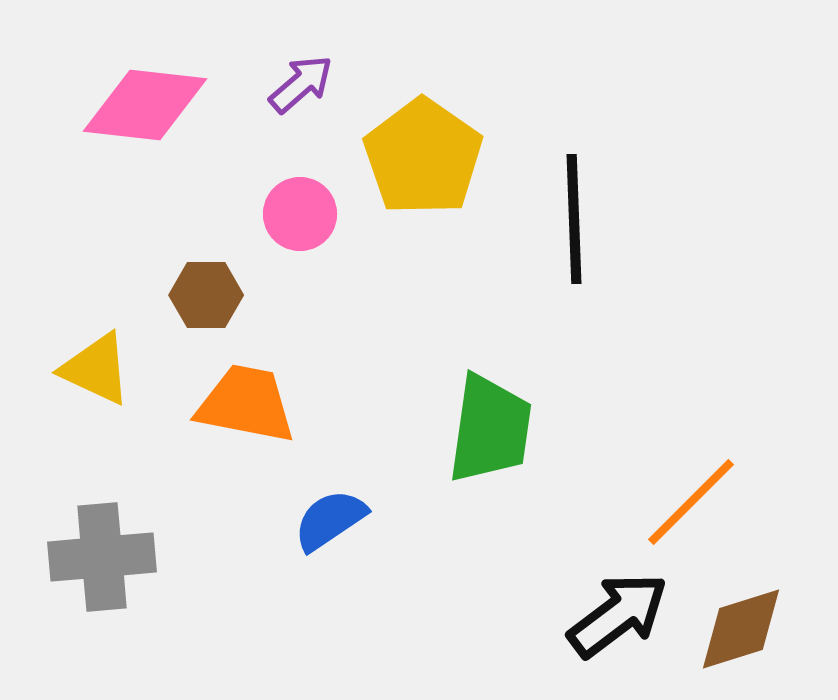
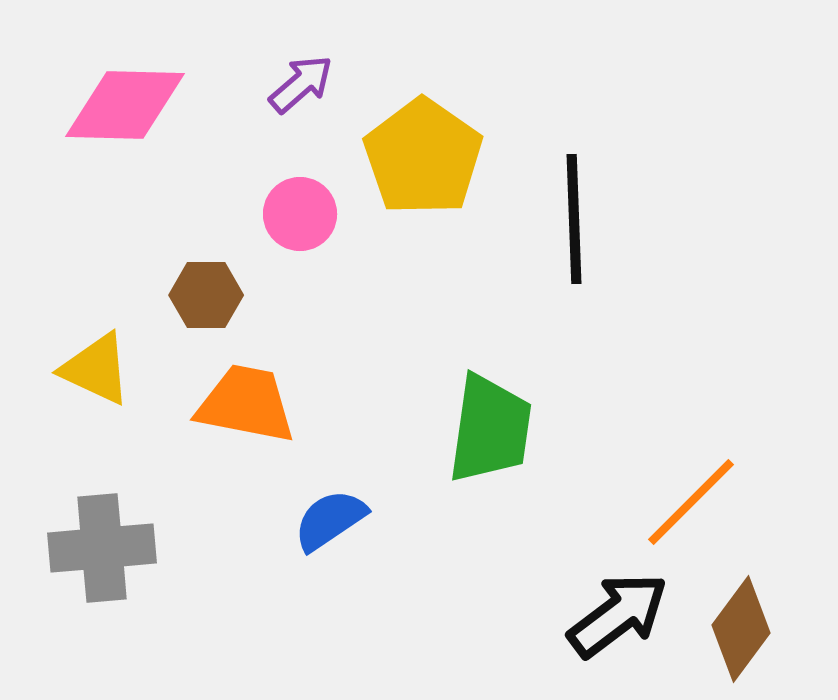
pink diamond: moved 20 px left; rotated 5 degrees counterclockwise
gray cross: moved 9 px up
brown diamond: rotated 36 degrees counterclockwise
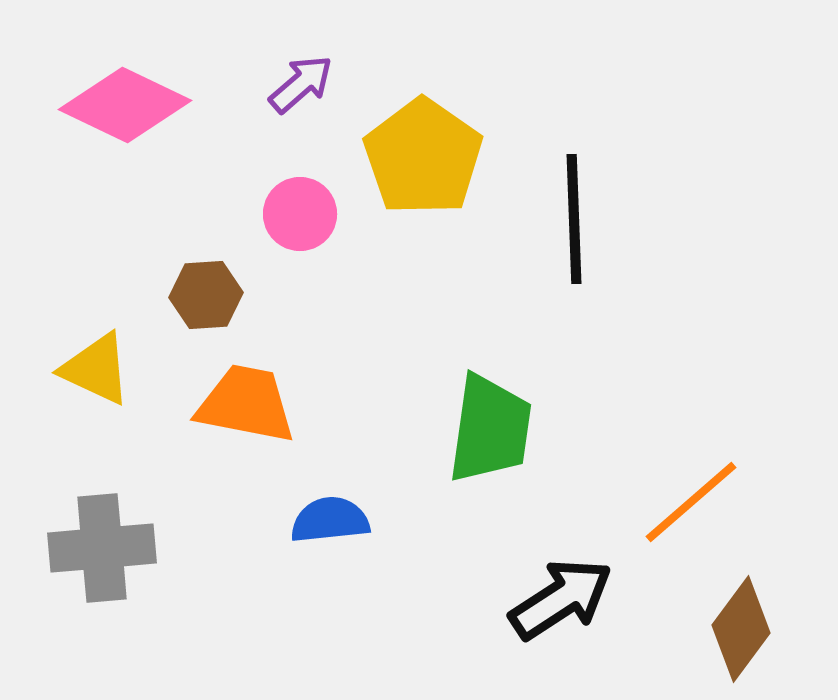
pink diamond: rotated 24 degrees clockwise
brown hexagon: rotated 4 degrees counterclockwise
orange line: rotated 4 degrees clockwise
blue semicircle: rotated 28 degrees clockwise
black arrow: moved 57 px left, 16 px up; rotated 4 degrees clockwise
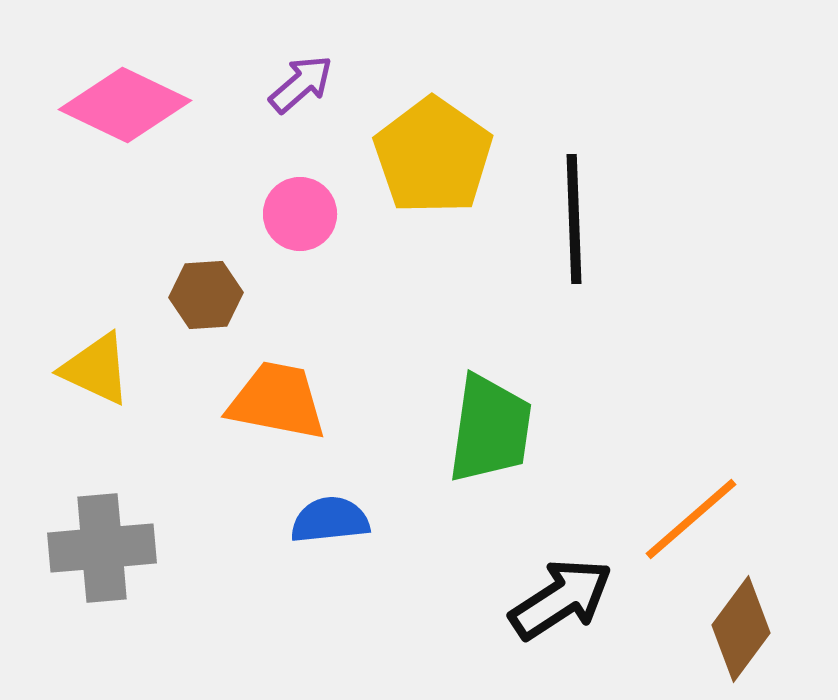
yellow pentagon: moved 10 px right, 1 px up
orange trapezoid: moved 31 px right, 3 px up
orange line: moved 17 px down
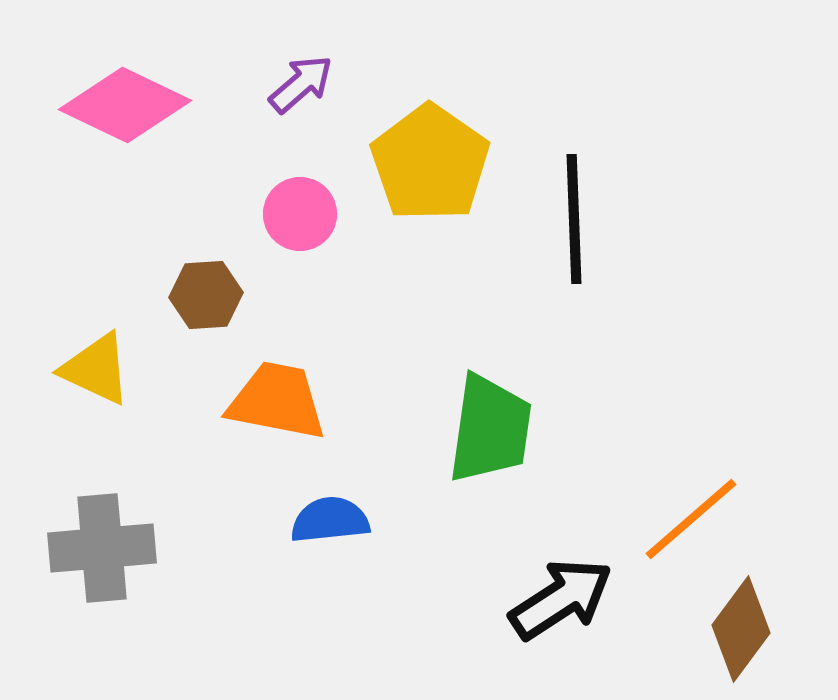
yellow pentagon: moved 3 px left, 7 px down
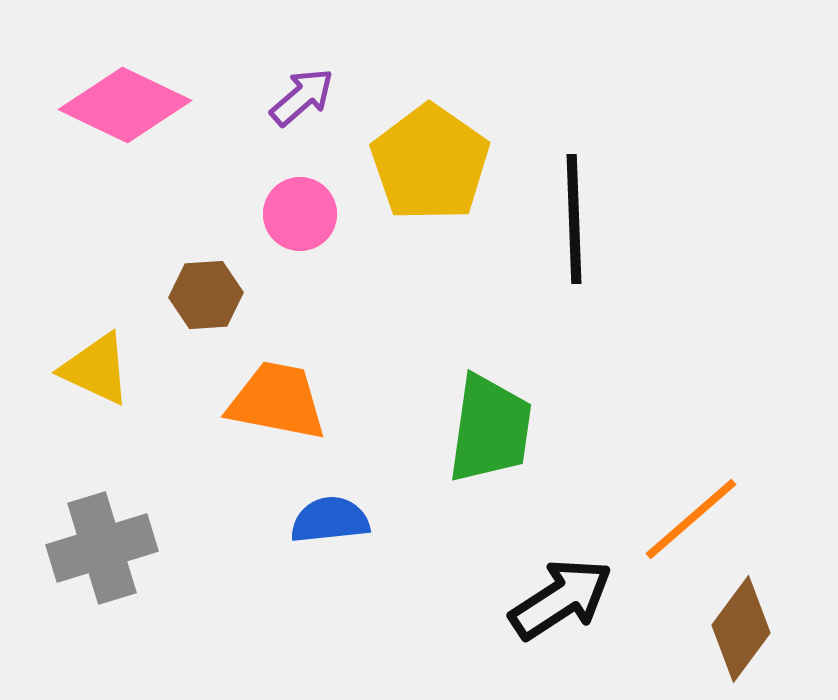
purple arrow: moved 1 px right, 13 px down
gray cross: rotated 12 degrees counterclockwise
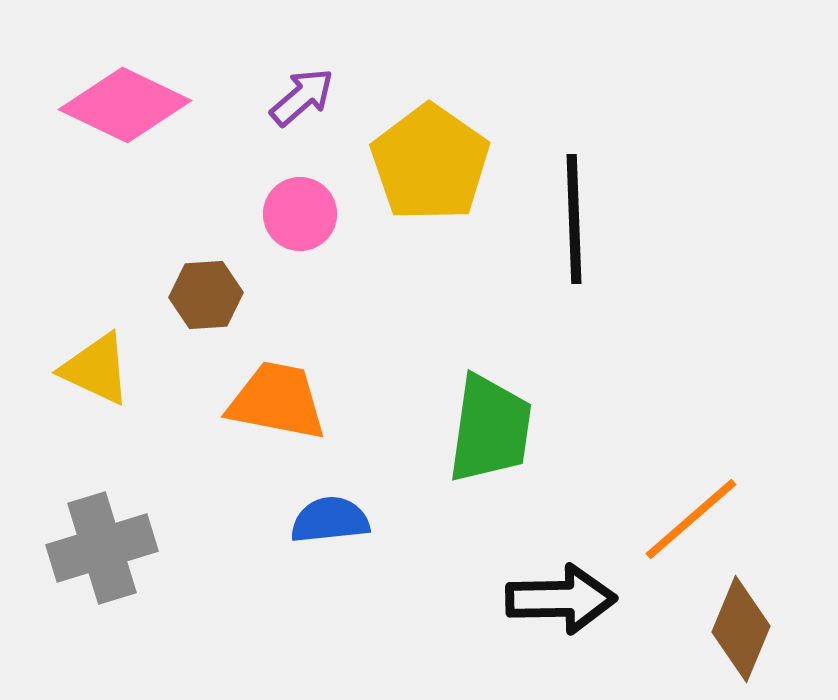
black arrow: rotated 32 degrees clockwise
brown diamond: rotated 14 degrees counterclockwise
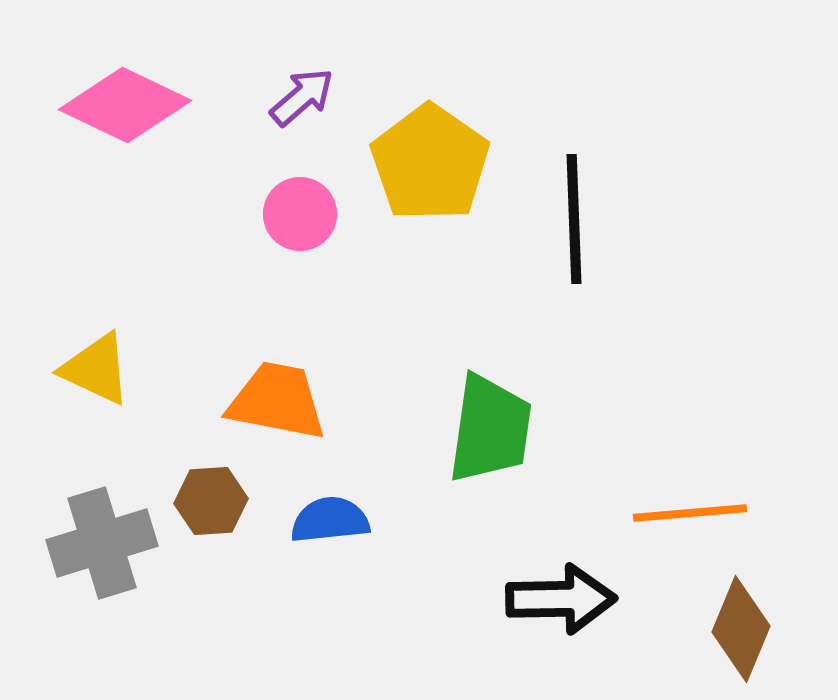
brown hexagon: moved 5 px right, 206 px down
orange line: moved 1 px left, 6 px up; rotated 36 degrees clockwise
gray cross: moved 5 px up
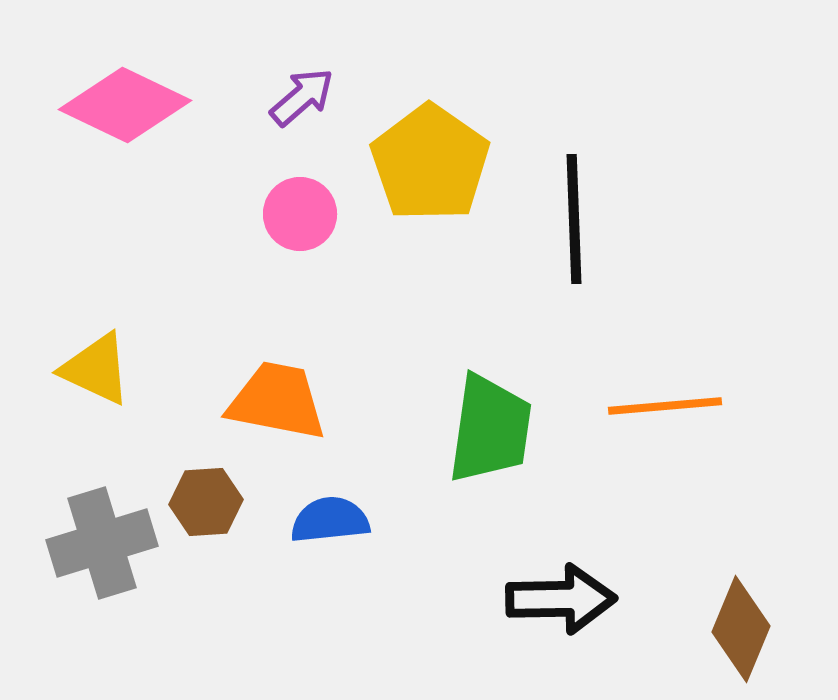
brown hexagon: moved 5 px left, 1 px down
orange line: moved 25 px left, 107 px up
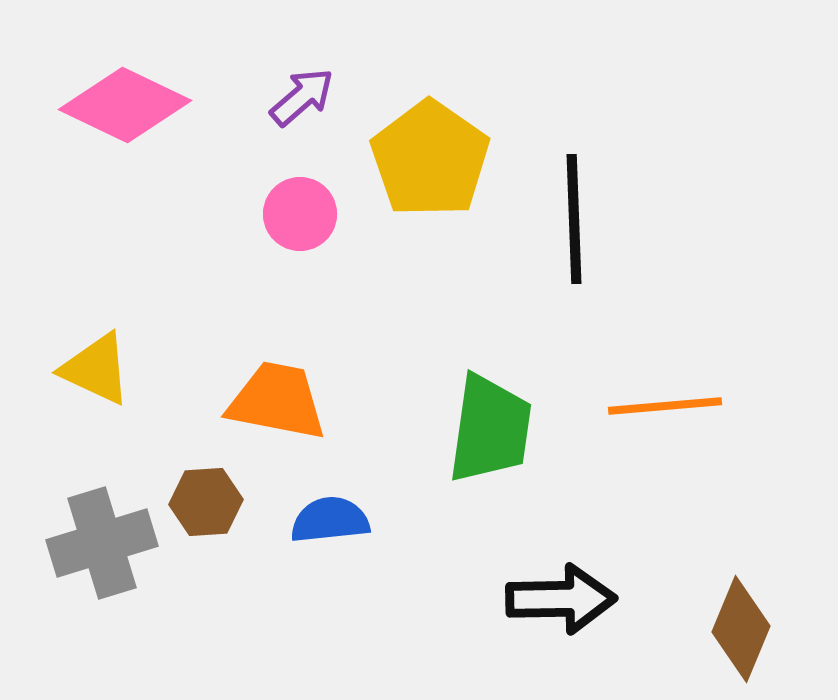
yellow pentagon: moved 4 px up
